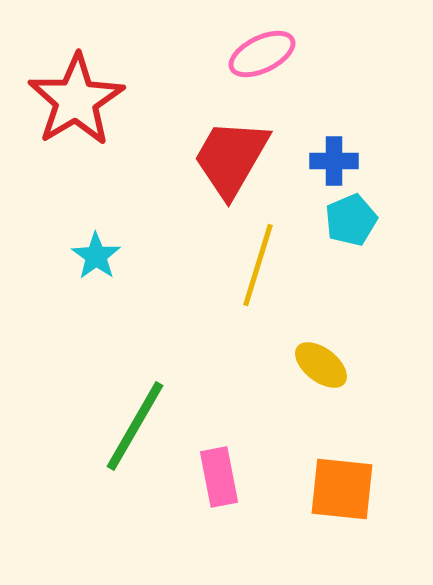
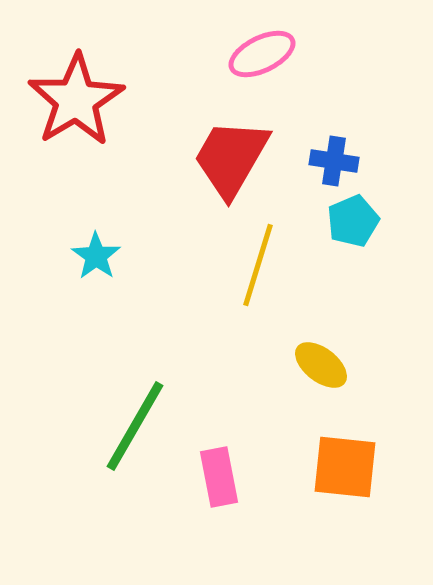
blue cross: rotated 9 degrees clockwise
cyan pentagon: moved 2 px right, 1 px down
orange square: moved 3 px right, 22 px up
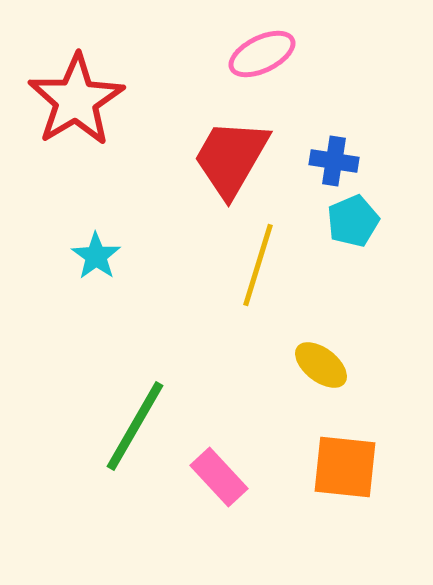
pink rectangle: rotated 32 degrees counterclockwise
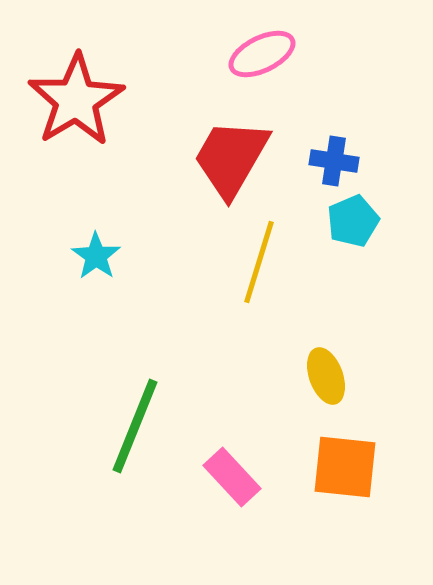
yellow line: moved 1 px right, 3 px up
yellow ellipse: moved 5 px right, 11 px down; rotated 32 degrees clockwise
green line: rotated 8 degrees counterclockwise
pink rectangle: moved 13 px right
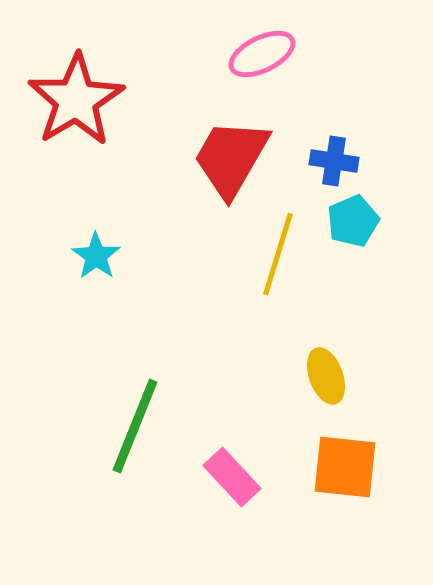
yellow line: moved 19 px right, 8 px up
